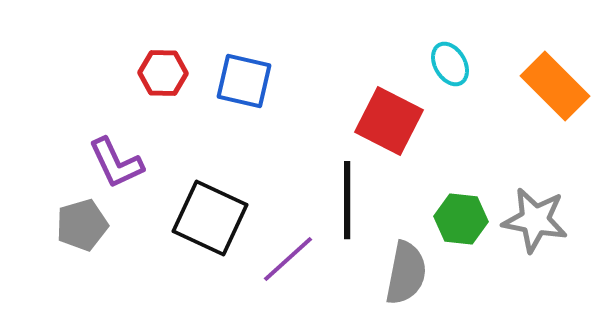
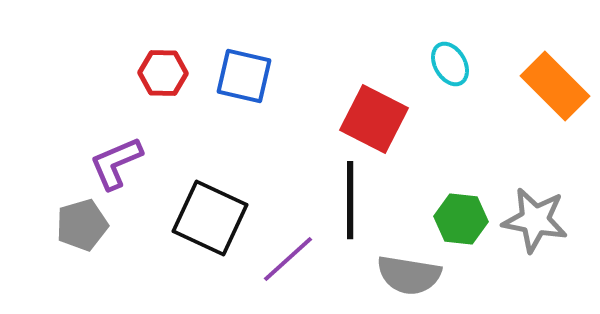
blue square: moved 5 px up
red square: moved 15 px left, 2 px up
purple L-shape: rotated 92 degrees clockwise
black line: moved 3 px right
gray semicircle: moved 3 px right, 2 px down; rotated 88 degrees clockwise
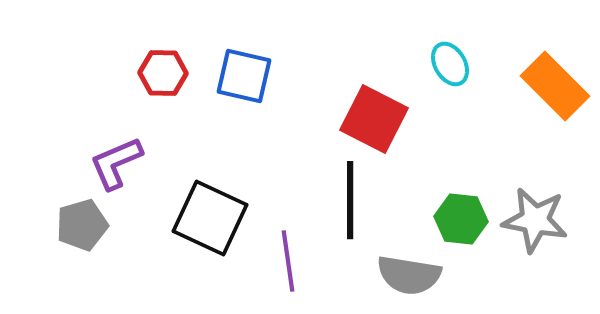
purple line: moved 2 px down; rotated 56 degrees counterclockwise
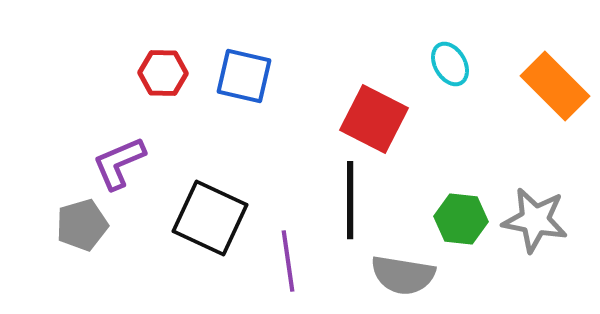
purple L-shape: moved 3 px right
gray semicircle: moved 6 px left
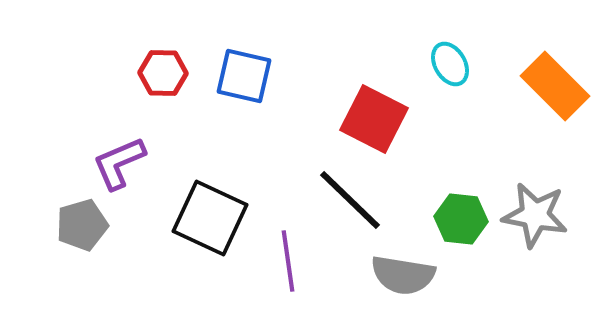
black line: rotated 46 degrees counterclockwise
gray star: moved 5 px up
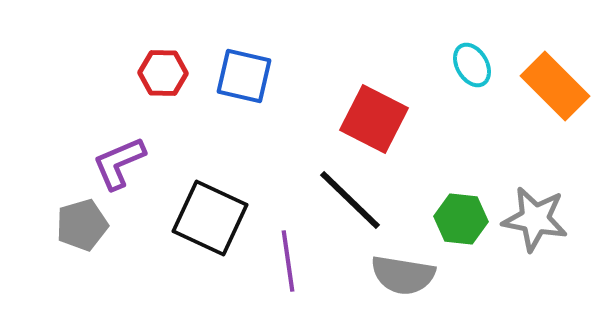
cyan ellipse: moved 22 px right, 1 px down
gray star: moved 4 px down
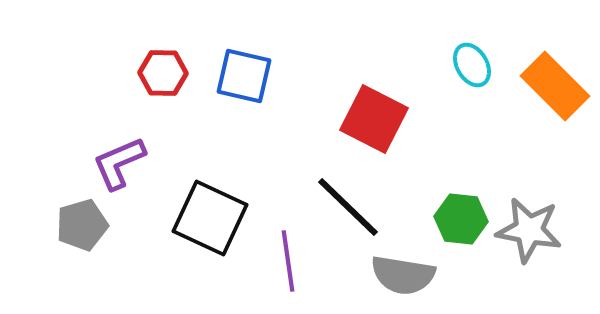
black line: moved 2 px left, 7 px down
gray star: moved 6 px left, 11 px down
